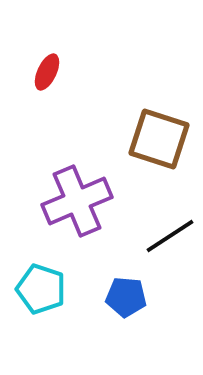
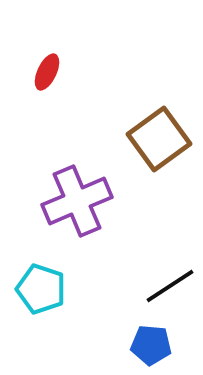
brown square: rotated 36 degrees clockwise
black line: moved 50 px down
blue pentagon: moved 25 px right, 48 px down
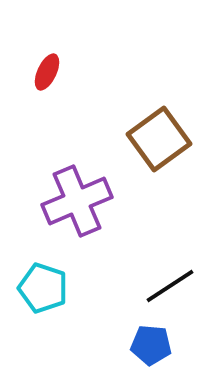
cyan pentagon: moved 2 px right, 1 px up
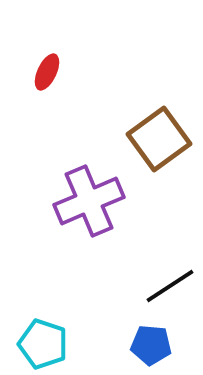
purple cross: moved 12 px right
cyan pentagon: moved 56 px down
